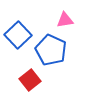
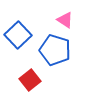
pink triangle: rotated 42 degrees clockwise
blue pentagon: moved 4 px right; rotated 8 degrees counterclockwise
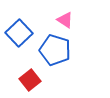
blue square: moved 1 px right, 2 px up
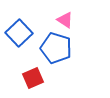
blue pentagon: moved 1 px right, 2 px up
red square: moved 3 px right, 2 px up; rotated 15 degrees clockwise
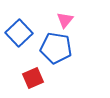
pink triangle: rotated 36 degrees clockwise
blue pentagon: rotated 8 degrees counterclockwise
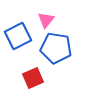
pink triangle: moved 19 px left
blue square: moved 1 px left, 3 px down; rotated 16 degrees clockwise
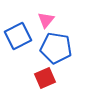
red square: moved 12 px right
